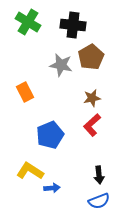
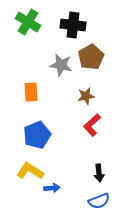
orange rectangle: moved 6 px right; rotated 24 degrees clockwise
brown star: moved 6 px left, 2 px up
blue pentagon: moved 13 px left
black arrow: moved 2 px up
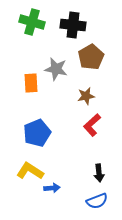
green cross: moved 4 px right; rotated 15 degrees counterclockwise
gray star: moved 5 px left, 4 px down
orange rectangle: moved 9 px up
blue pentagon: moved 2 px up
blue semicircle: moved 2 px left
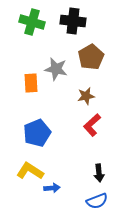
black cross: moved 4 px up
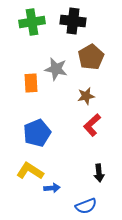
green cross: rotated 25 degrees counterclockwise
blue semicircle: moved 11 px left, 5 px down
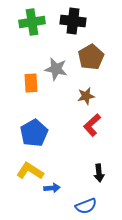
blue pentagon: moved 3 px left; rotated 8 degrees counterclockwise
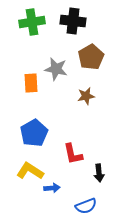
red L-shape: moved 19 px left, 29 px down; rotated 60 degrees counterclockwise
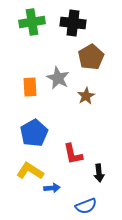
black cross: moved 2 px down
gray star: moved 2 px right, 9 px down; rotated 15 degrees clockwise
orange rectangle: moved 1 px left, 4 px down
brown star: rotated 18 degrees counterclockwise
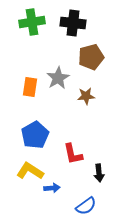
brown pentagon: rotated 15 degrees clockwise
gray star: rotated 15 degrees clockwise
orange rectangle: rotated 12 degrees clockwise
brown star: rotated 24 degrees clockwise
blue pentagon: moved 1 px right, 2 px down
blue semicircle: rotated 15 degrees counterclockwise
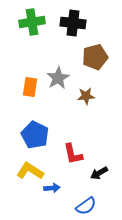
brown pentagon: moved 4 px right
blue pentagon: rotated 16 degrees counterclockwise
black arrow: rotated 66 degrees clockwise
